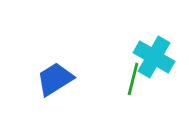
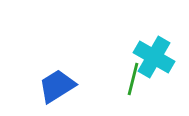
blue trapezoid: moved 2 px right, 7 px down
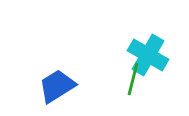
cyan cross: moved 6 px left, 2 px up
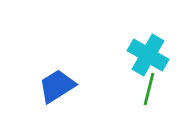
green line: moved 16 px right, 10 px down
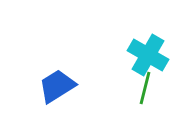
green line: moved 4 px left, 1 px up
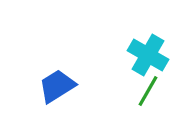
green line: moved 3 px right, 3 px down; rotated 16 degrees clockwise
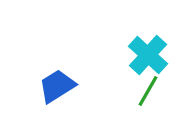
cyan cross: rotated 12 degrees clockwise
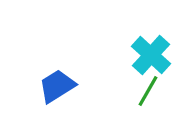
cyan cross: moved 3 px right
